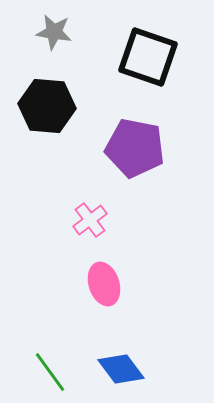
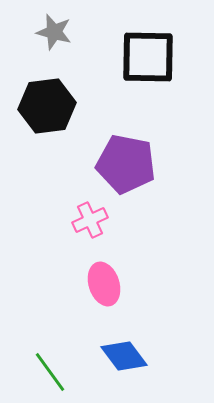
gray star: rotated 6 degrees clockwise
black square: rotated 18 degrees counterclockwise
black hexagon: rotated 12 degrees counterclockwise
purple pentagon: moved 9 px left, 16 px down
pink cross: rotated 12 degrees clockwise
blue diamond: moved 3 px right, 13 px up
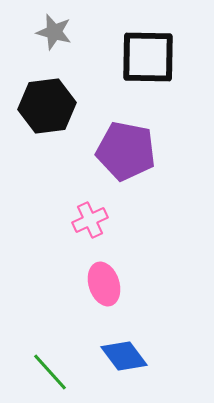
purple pentagon: moved 13 px up
green line: rotated 6 degrees counterclockwise
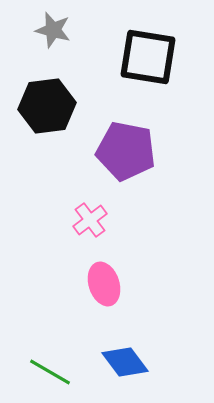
gray star: moved 1 px left, 2 px up
black square: rotated 8 degrees clockwise
pink cross: rotated 12 degrees counterclockwise
blue diamond: moved 1 px right, 6 px down
green line: rotated 18 degrees counterclockwise
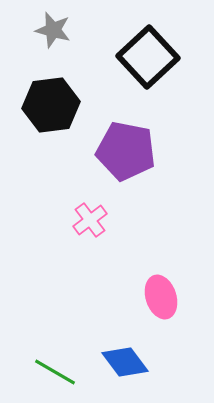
black square: rotated 38 degrees clockwise
black hexagon: moved 4 px right, 1 px up
pink ellipse: moved 57 px right, 13 px down
green line: moved 5 px right
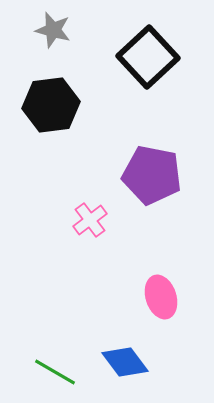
purple pentagon: moved 26 px right, 24 px down
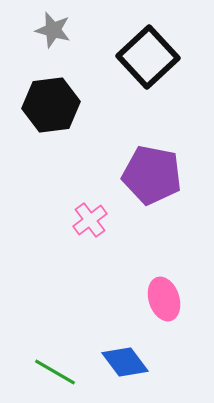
pink ellipse: moved 3 px right, 2 px down
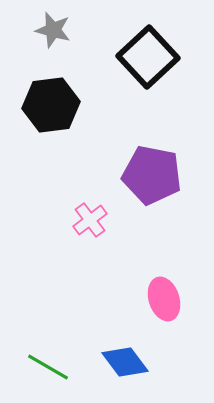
green line: moved 7 px left, 5 px up
